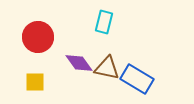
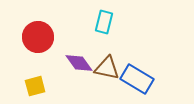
yellow square: moved 4 px down; rotated 15 degrees counterclockwise
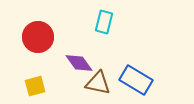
brown triangle: moved 9 px left, 15 px down
blue rectangle: moved 1 px left, 1 px down
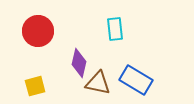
cyan rectangle: moved 11 px right, 7 px down; rotated 20 degrees counterclockwise
red circle: moved 6 px up
purple diamond: rotated 48 degrees clockwise
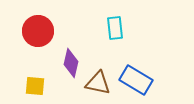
cyan rectangle: moved 1 px up
purple diamond: moved 8 px left
yellow square: rotated 20 degrees clockwise
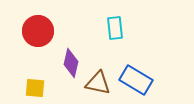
yellow square: moved 2 px down
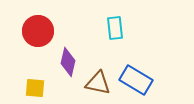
purple diamond: moved 3 px left, 1 px up
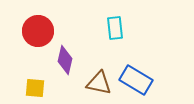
purple diamond: moved 3 px left, 2 px up
brown triangle: moved 1 px right
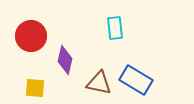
red circle: moved 7 px left, 5 px down
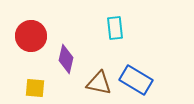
purple diamond: moved 1 px right, 1 px up
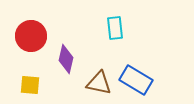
yellow square: moved 5 px left, 3 px up
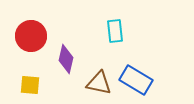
cyan rectangle: moved 3 px down
